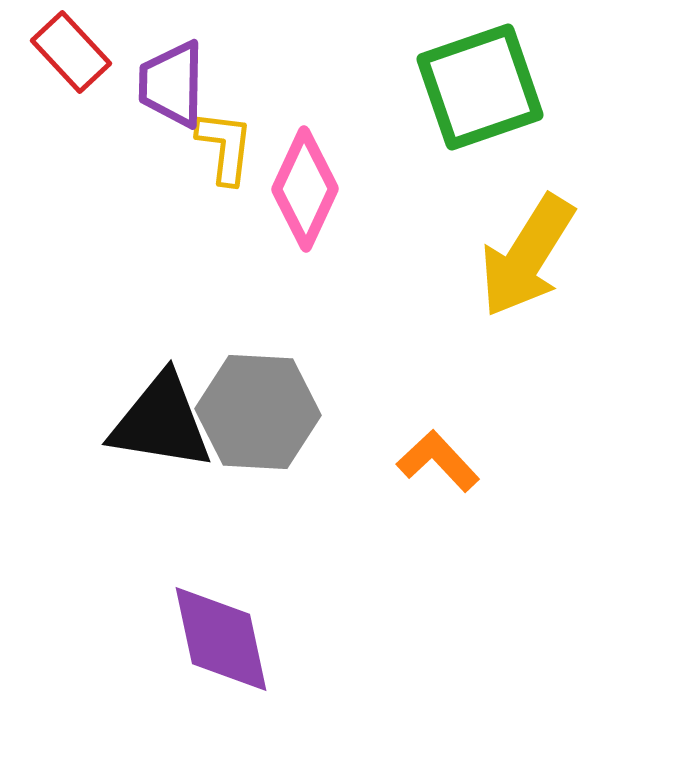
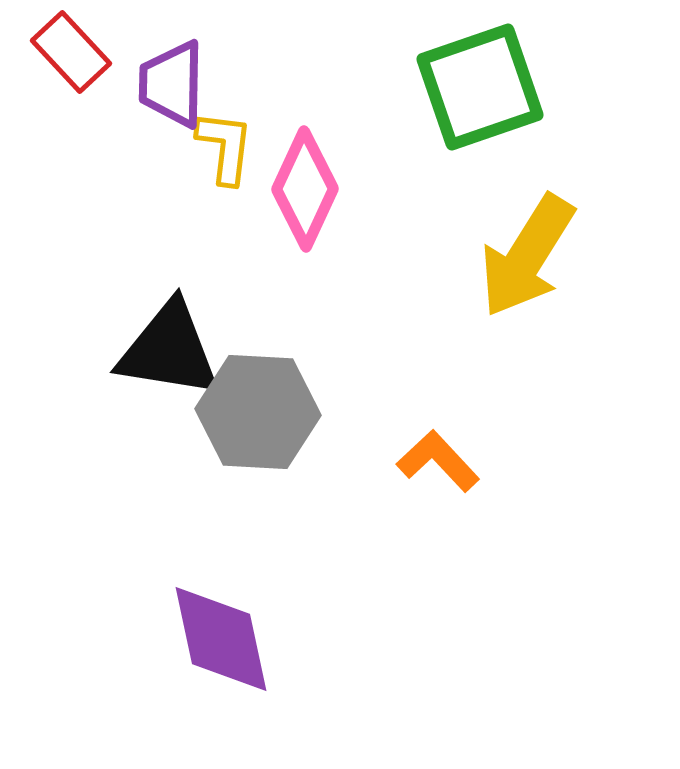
black triangle: moved 8 px right, 72 px up
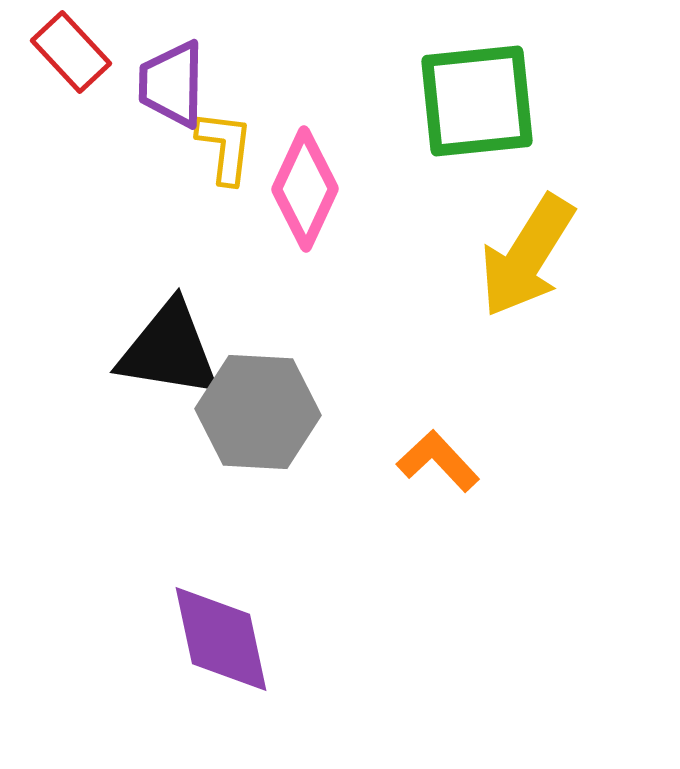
green square: moved 3 px left, 14 px down; rotated 13 degrees clockwise
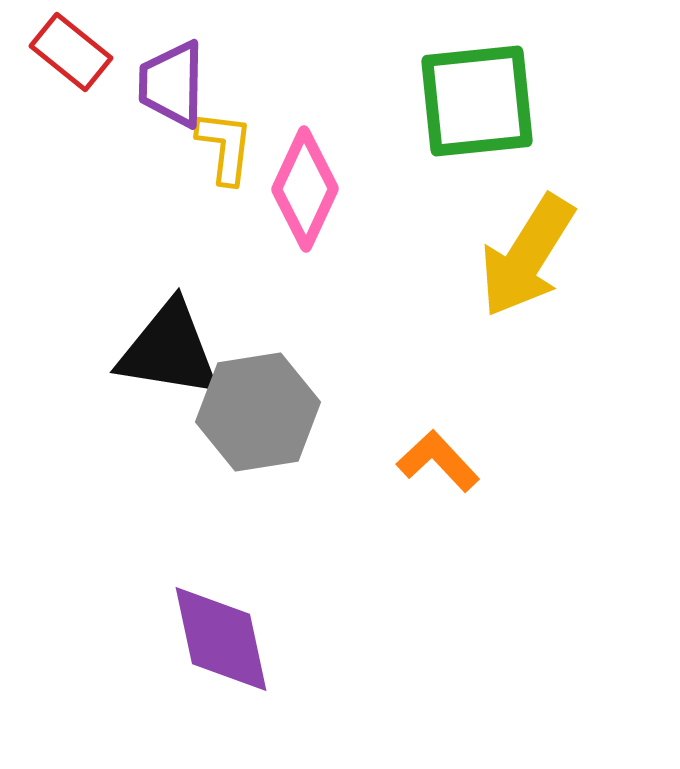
red rectangle: rotated 8 degrees counterclockwise
gray hexagon: rotated 12 degrees counterclockwise
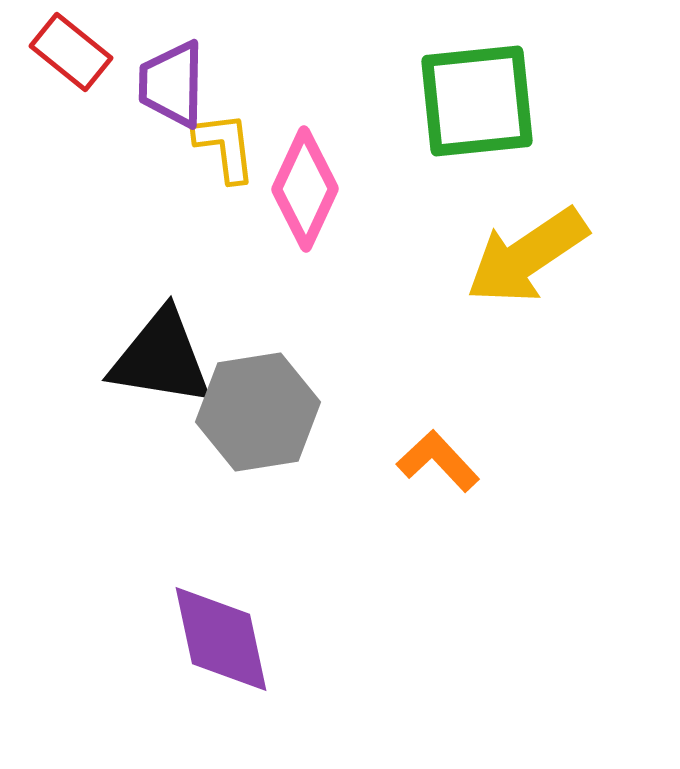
yellow L-shape: rotated 14 degrees counterclockwise
yellow arrow: rotated 24 degrees clockwise
black triangle: moved 8 px left, 8 px down
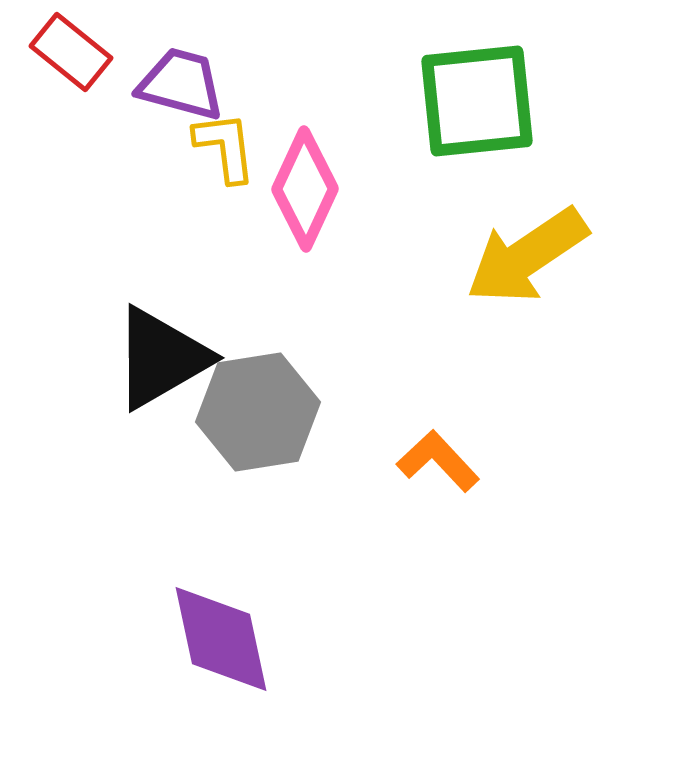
purple trapezoid: moved 9 px right; rotated 104 degrees clockwise
black triangle: rotated 39 degrees counterclockwise
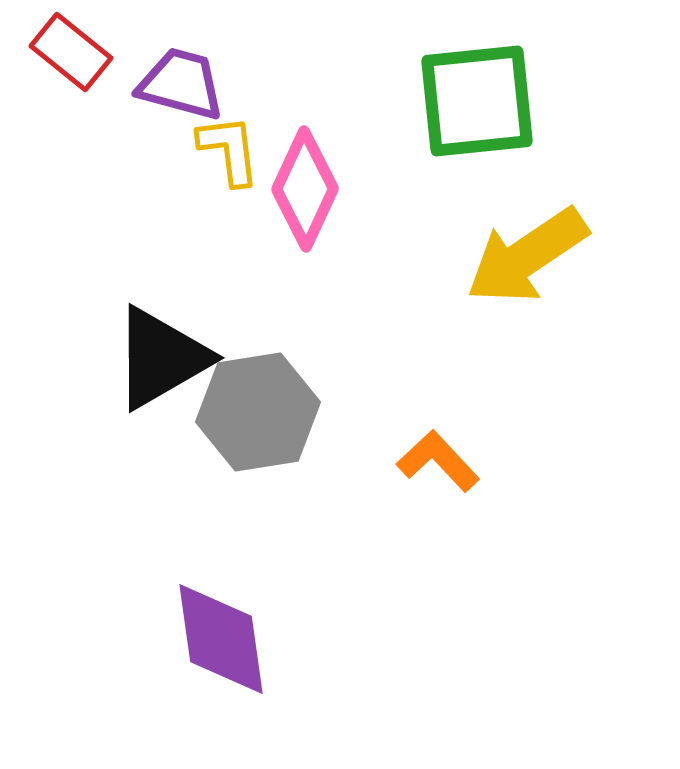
yellow L-shape: moved 4 px right, 3 px down
purple diamond: rotated 4 degrees clockwise
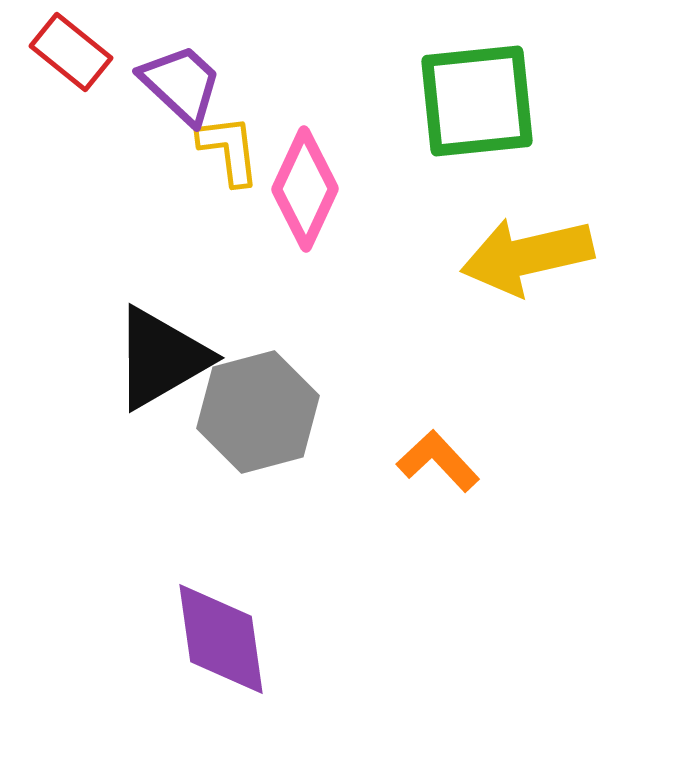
purple trapezoid: rotated 28 degrees clockwise
yellow arrow: rotated 21 degrees clockwise
gray hexagon: rotated 6 degrees counterclockwise
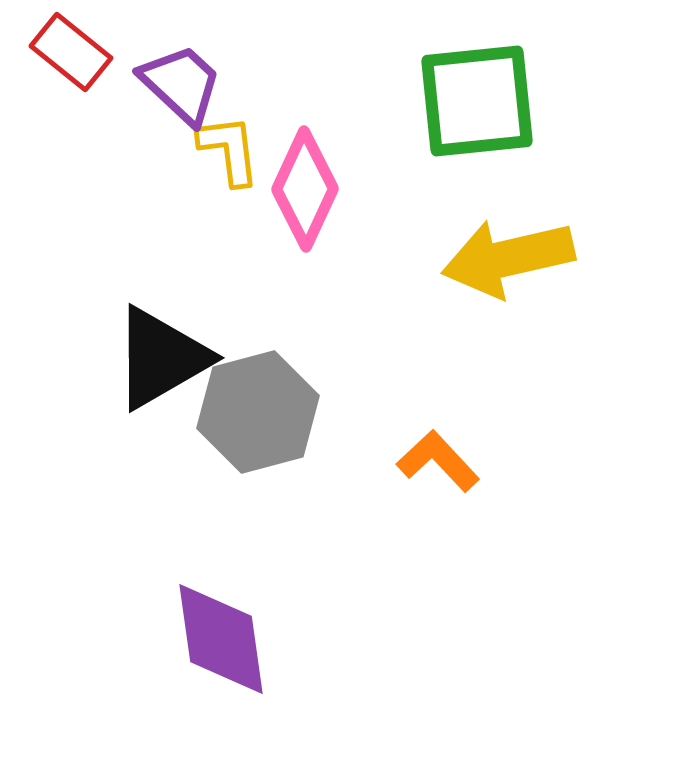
yellow arrow: moved 19 px left, 2 px down
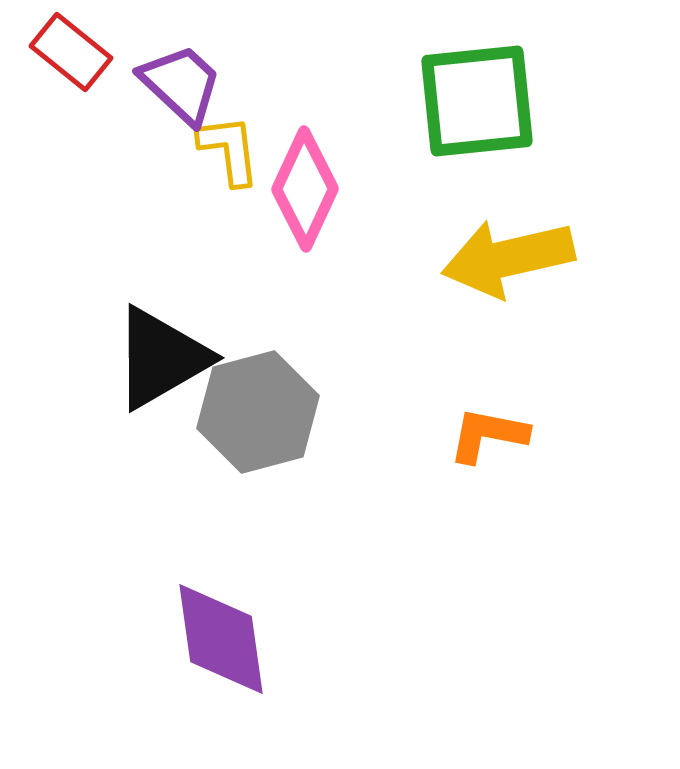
orange L-shape: moved 50 px right, 26 px up; rotated 36 degrees counterclockwise
